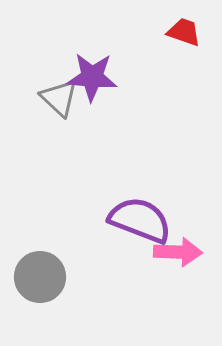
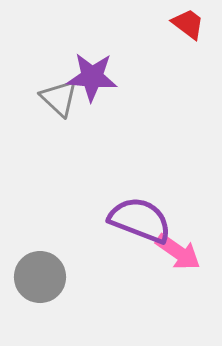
red trapezoid: moved 4 px right, 8 px up; rotated 18 degrees clockwise
pink arrow: rotated 33 degrees clockwise
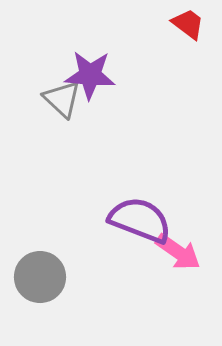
purple star: moved 2 px left, 2 px up
gray triangle: moved 3 px right, 1 px down
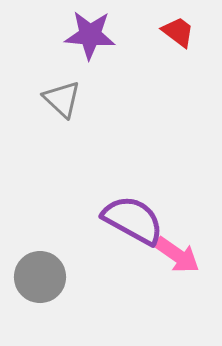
red trapezoid: moved 10 px left, 8 px down
purple star: moved 40 px up
purple semicircle: moved 7 px left; rotated 8 degrees clockwise
pink arrow: moved 1 px left, 3 px down
